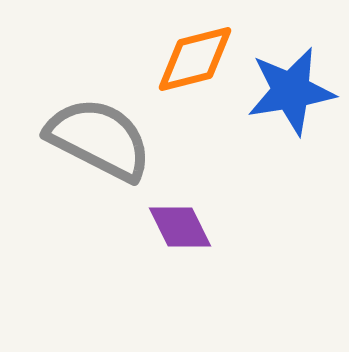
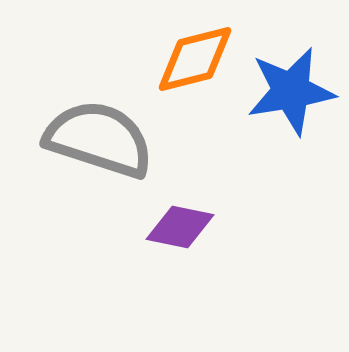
gray semicircle: rotated 9 degrees counterclockwise
purple diamond: rotated 52 degrees counterclockwise
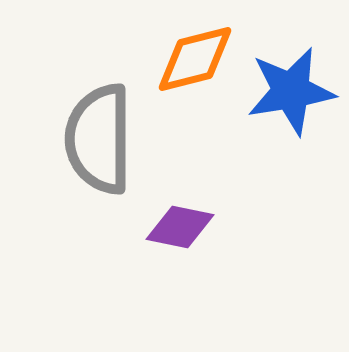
gray semicircle: rotated 108 degrees counterclockwise
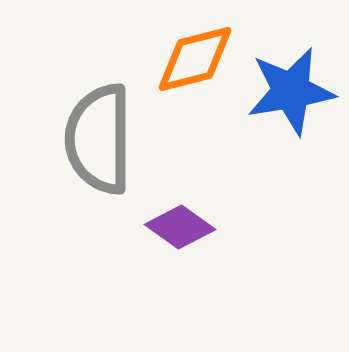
purple diamond: rotated 24 degrees clockwise
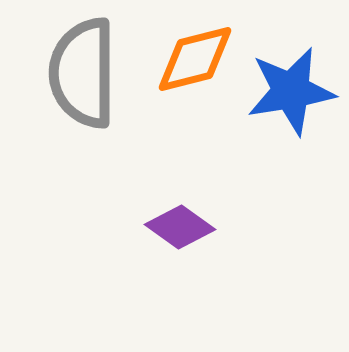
gray semicircle: moved 16 px left, 66 px up
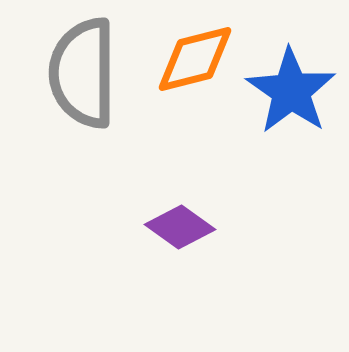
blue star: rotated 28 degrees counterclockwise
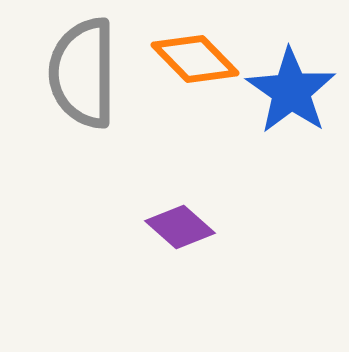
orange diamond: rotated 60 degrees clockwise
purple diamond: rotated 6 degrees clockwise
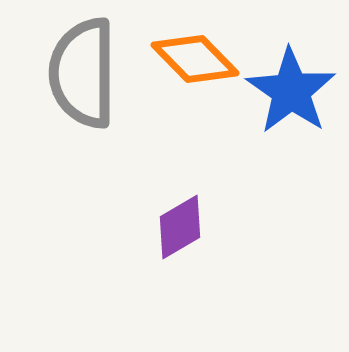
purple diamond: rotated 72 degrees counterclockwise
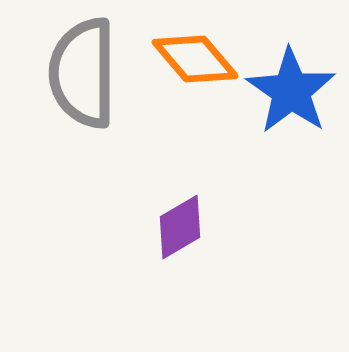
orange diamond: rotated 4 degrees clockwise
